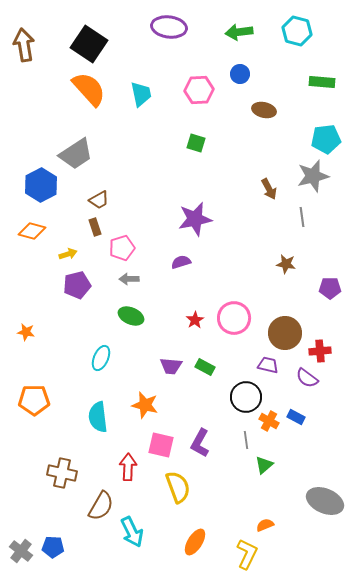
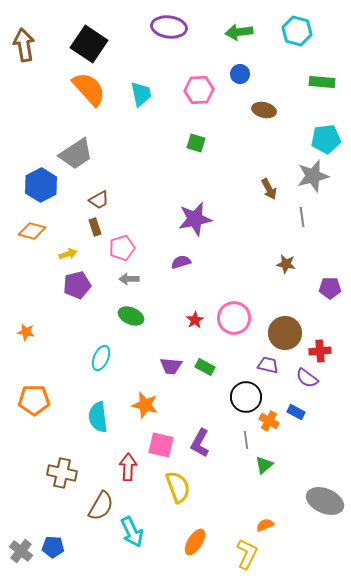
blue rectangle at (296, 417): moved 5 px up
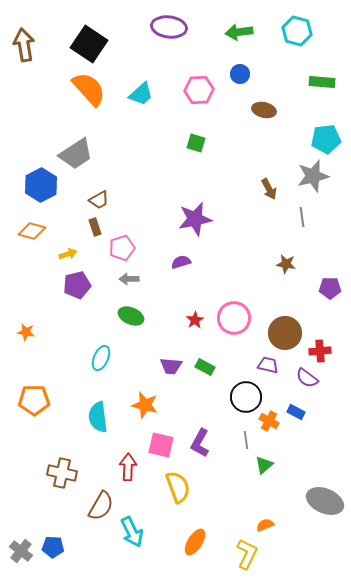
cyan trapezoid at (141, 94): rotated 60 degrees clockwise
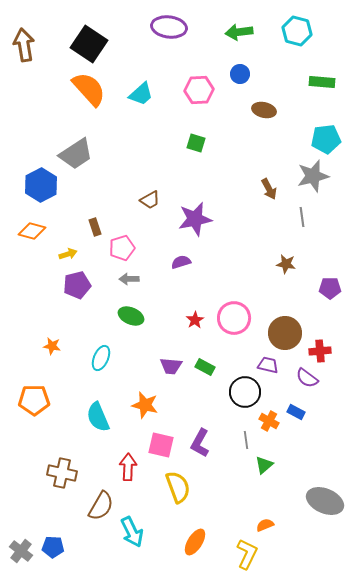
brown trapezoid at (99, 200): moved 51 px right
orange star at (26, 332): moved 26 px right, 14 px down
black circle at (246, 397): moved 1 px left, 5 px up
cyan semicircle at (98, 417): rotated 16 degrees counterclockwise
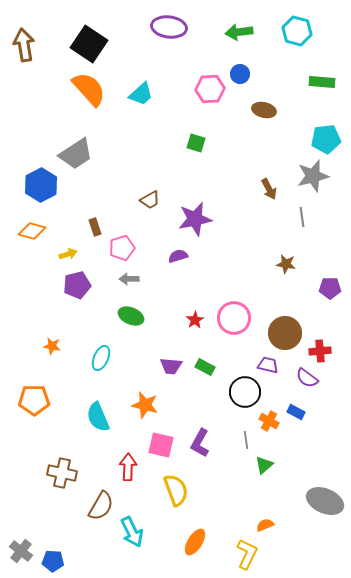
pink hexagon at (199, 90): moved 11 px right, 1 px up
purple semicircle at (181, 262): moved 3 px left, 6 px up
yellow semicircle at (178, 487): moved 2 px left, 3 px down
blue pentagon at (53, 547): moved 14 px down
